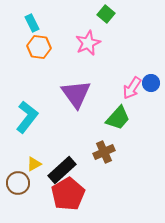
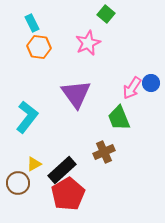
green trapezoid: moved 1 px right; rotated 116 degrees clockwise
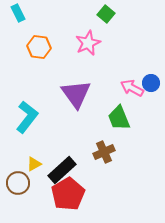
cyan rectangle: moved 14 px left, 10 px up
pink arrow: rotated 85 degrees clockwise
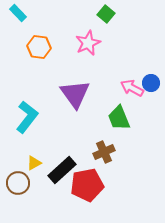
cyan rectangle: rotated 18 degrees counterclockwise
purple triangle: moved 1 px left
yellow triangle: moved 1 px up
red pentagon: moved 19 px right, 9 px up; rotated 20 degrees clockwise
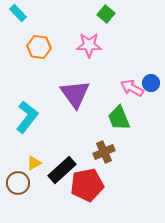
pink star: moved 1 px right, 2 px down; rotated 25 degrees clockwise
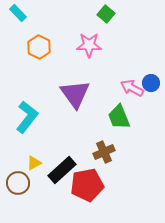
orange hexagon: rotated 20 degrees clockwise
green trapezoid: moved 1 px up
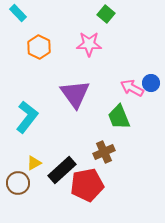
pink star: moved 1 px up
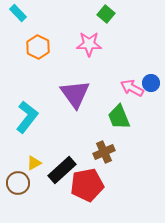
orange hexagon: moved 1 px left
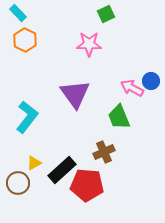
green square: rotated 24 degrees clockwise
orange hexagon: moved 13 px left, 7 px up
blue circle: moved 2 px up
red pentagon: rotated 16 degrees clockwise
